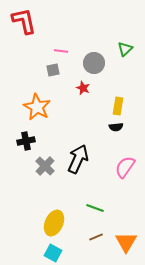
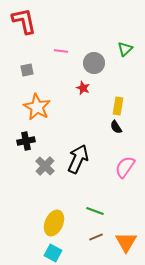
gray square: moved 26 px left
black semicircle: rotated 64 degrees clockwise
green line: moved 3 px down
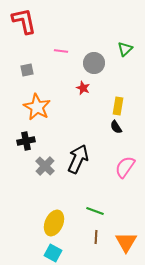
brown line: rotated 64 degrees counterclockwise
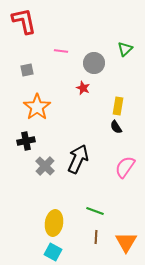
orange star: rotated 8 degrees clockwise
yellow ellipse: rotated 15 degrees counterclockwise
cyan square: moved 1 px up
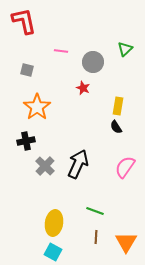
gray circle: moved 1 px left, 1 px up
gray square: rotated 24 degrees clockwise
black arrow: moved 5 px down
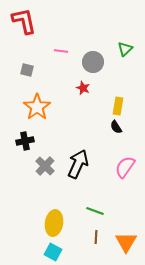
black cross: moved 1 px left
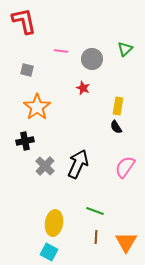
gray circle: moved 1 px left, 3 px up
cyan square: moved 4 px left
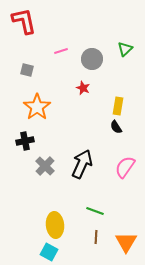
pink line: rotated 24 degrees counterclockwise
black arrow: moved 4 px right
yellow ellipse: moved 1 px right, 2 px down; rotated 15 degrees counterclockwise
